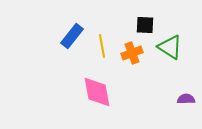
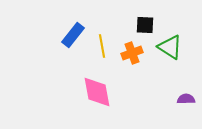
blue rectangle: moved 1 px right, 1 px up
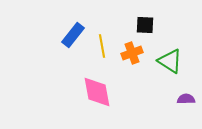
green triangle: moved 14 px down
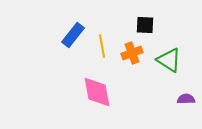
green triangle: moved 1 px left, 1 px up
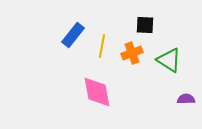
yellow line: rotated 20 degrees clockwise
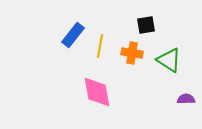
black square: moved 1 px right; rotated 12 degrees counterclockwise
yellow line: moved 2 px left
orange cross: rotated 30 degrees clockwise
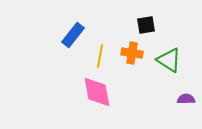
yellow line: moved 10 px down
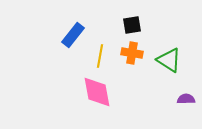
black square: moved 14 px left
